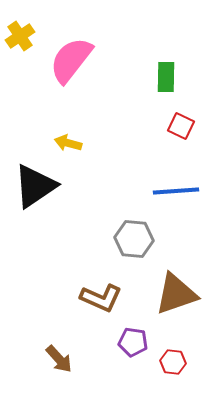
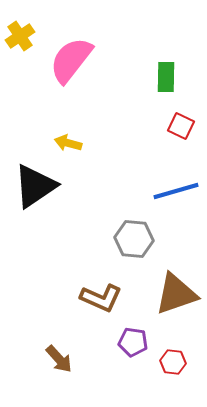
blue line: rotated 12 degrees counterclockwise
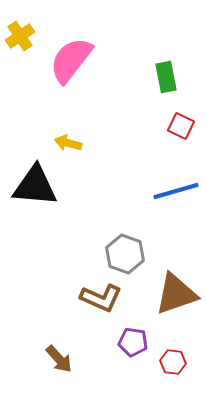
green rectangle: rotated 12 degrees counterclockwise
black triangle: rotated 39 degrees clockwise
gray hexagon: moved 9 px left, 15 px down; rotated 15 degrees clockwise
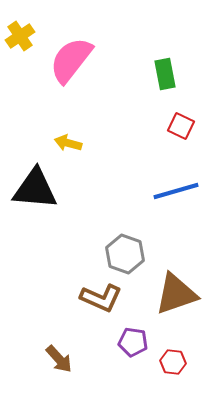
green rectangle: moved 1 px left, 3 px up
black triangle: moved 3 px down
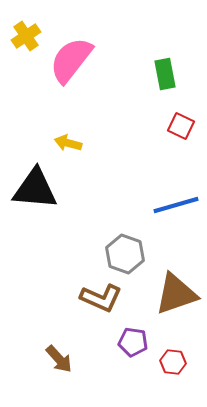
yellow cross: moved 6 px right
blue line: moved 14 px down
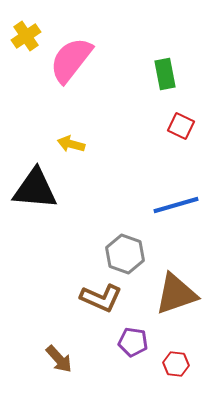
yellow arrow: moved 3 px right, 1 px down
red hexagon: moved 3 px right, 2 px down
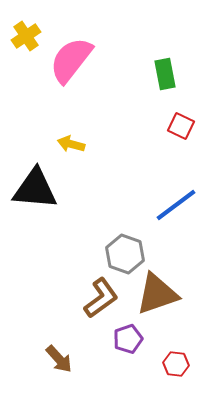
blue line: rotated 21 degrees counterclockwise
brown triangle: moved 19 px left
brown L-shape: rotated 60 degrees counterclockwise
purple pentagon: moved 5 px left, 3 px up; rotated 28 degrees counterclockwise
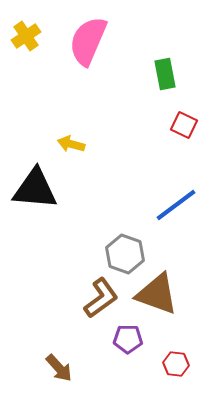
pink semicircle: moved 17 px right, 19 px up; rotated 15 degrees counterclockwise
red square: moved 3 px right, 1 px up
brown triangle: rotated 39 degrees clockwise
purple pentagon: rotated 20 degrees clockwise
brown arrow: moved 9 px down
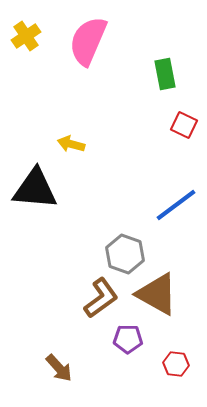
brown triangle: rotated 9 degrees clockwise
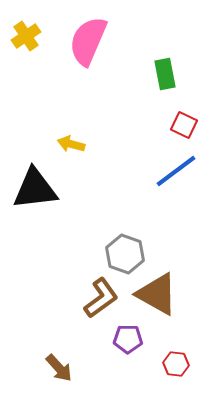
black triangle: rotated 12 degrees counterclockwise
blue line: moved 34 px up
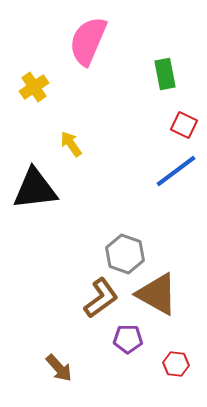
yellow cross: moved 8 px right, 51 px down
yellow arrow: rotated 40 degrees clockwise
